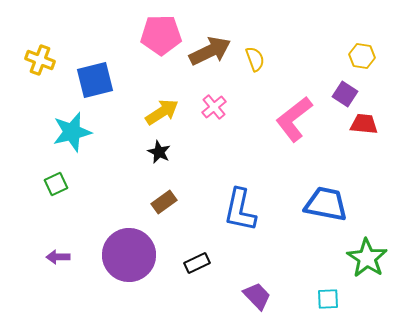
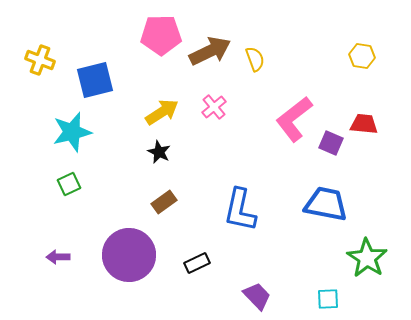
purple square: moved 14 px left, 49 px down; rotated 10 degrees counterclockwise
green square: moved 13 px right
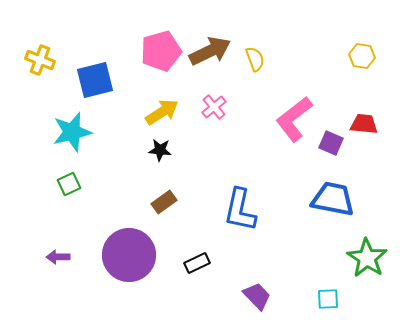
pink pentagon: moved 16 px down; rotated 15 degrees counterclockwise
black star: moved 1 px right, 2 px up; rotated 20 degrees counterclockwise
blue trapezoid: moved 7 px right, 5 px up
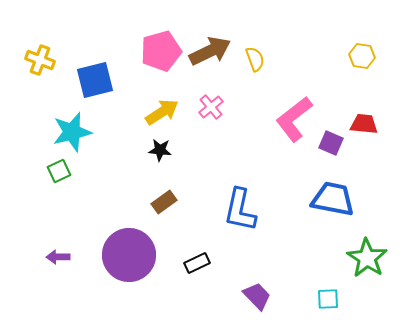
pink cross: moved 3 px left
green square: moved 10 px left, 13 px up
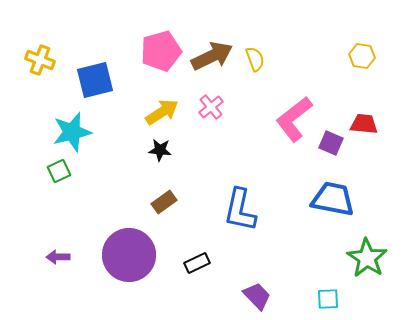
brown arrow: moved 2 px right, 5 px down
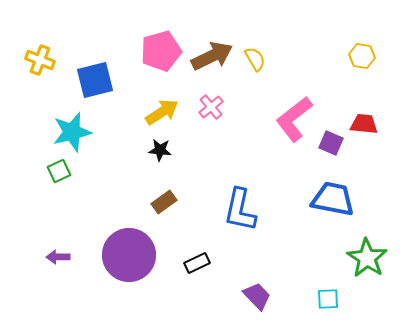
yellow semicircle: rotated 10 degrees counterclockwise
